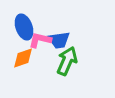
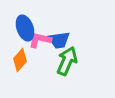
blue ellipse: moved 1 px right, 1 px down
orange diamond: moved 3 px left, 2 px down; rotated 30 degrees counterclockwise
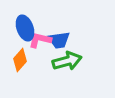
green arrow: rotated 52 degrees clockwise
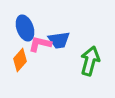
pink L-shape: moved 4 px down
green arrow: moved 23 px right; rotated 60 degrees counterclockwise
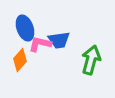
green arrow: moved 1 px right, 1 px up
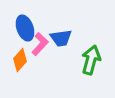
blue trapezoid: moved 2 px right, 2 px up
pink L-shape: rotated 120 degrees clockwise
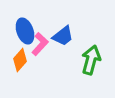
blue ellipse: moved 3 px down
blue trapezoid: moved 2 px right, 2 px up; rotated 30 degrees counterclockwise
